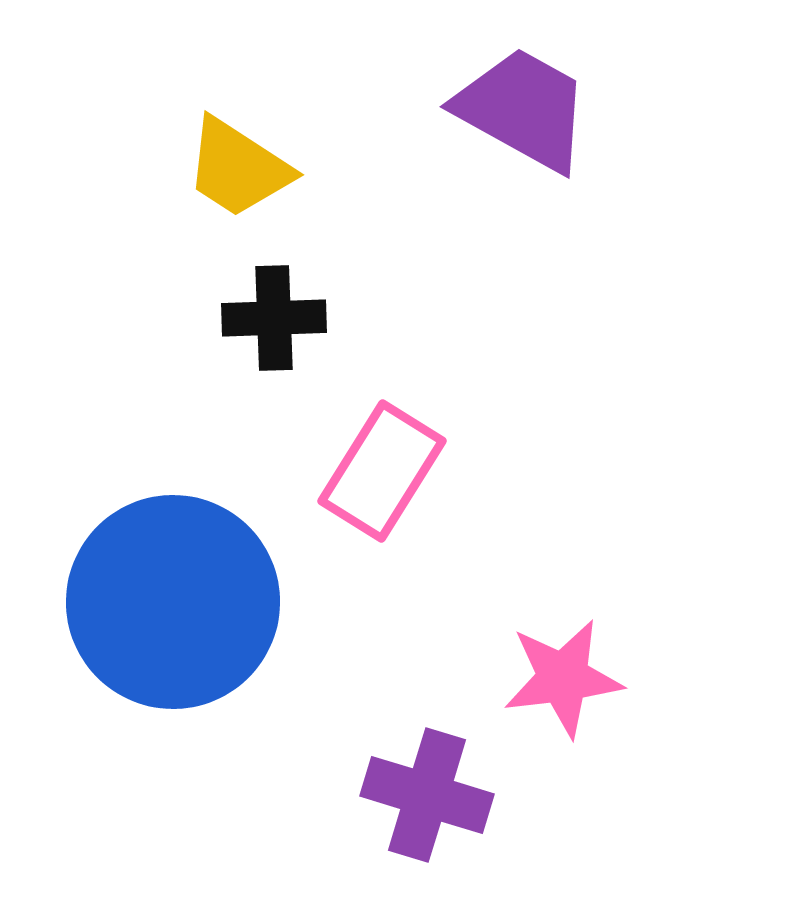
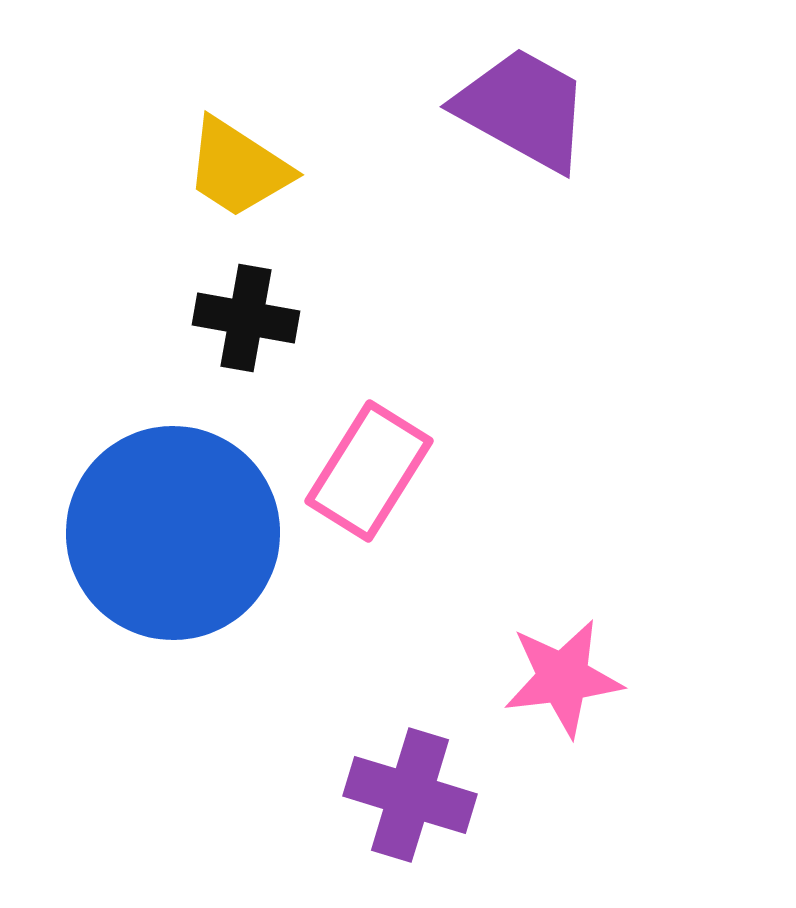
black cross: moved 28 px left; rotated 12 degrees clockwise
pink rectangle: moved 13 px left
blue circle: moved 69 px up
purple cross: moved 17 px left
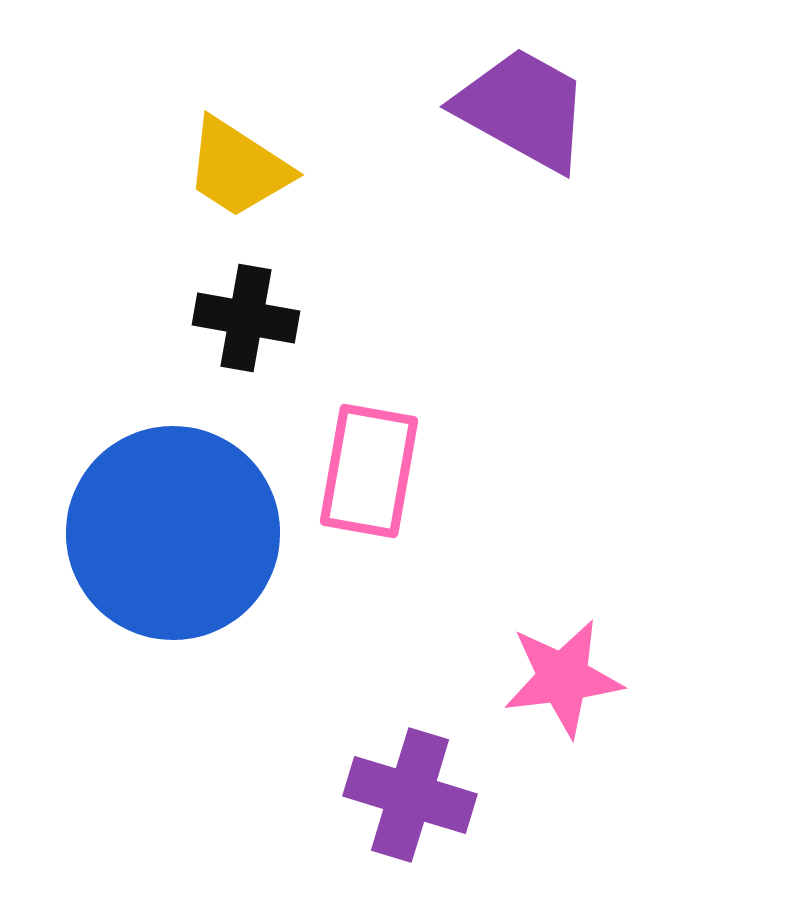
pink rectangle: rotated 22 degrees counterclockwise
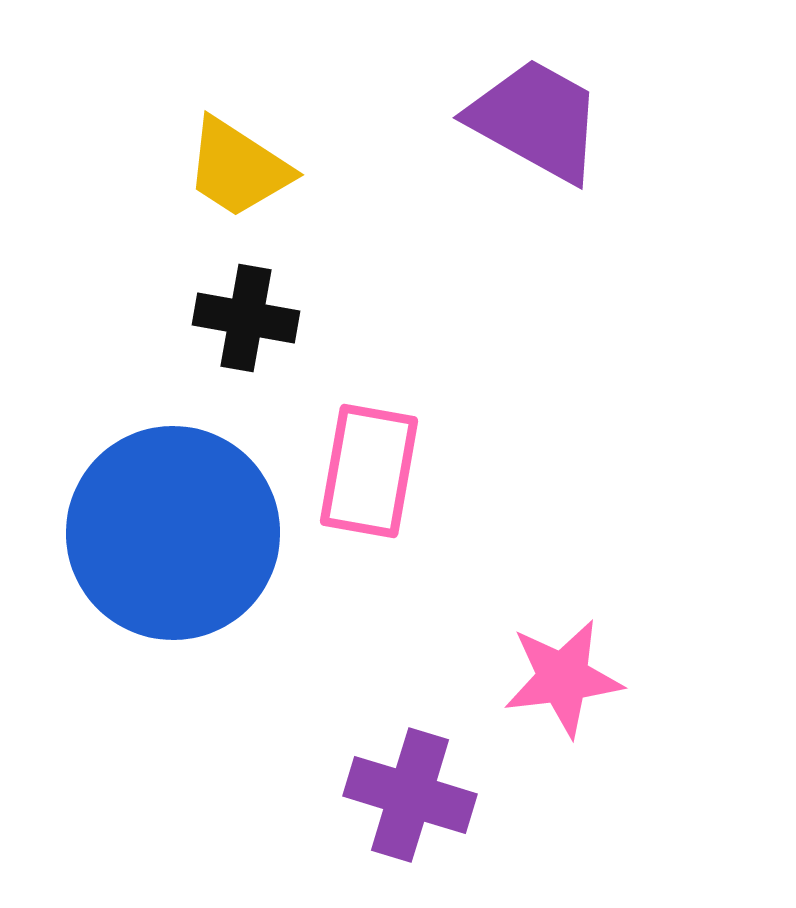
purple trapezoid: moved 13 px right, 11 px down
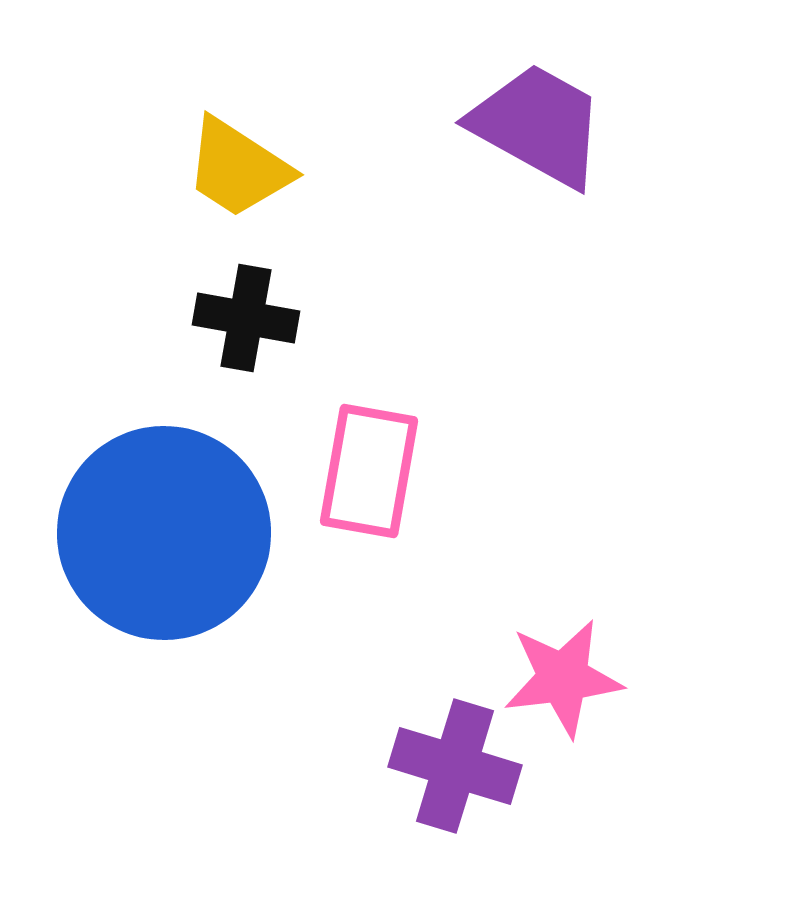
purple trapezoid: moved 2 px right, 5 px down
blue circle: moved 9 px left
purple cross: moved 45 px right, 29 px up
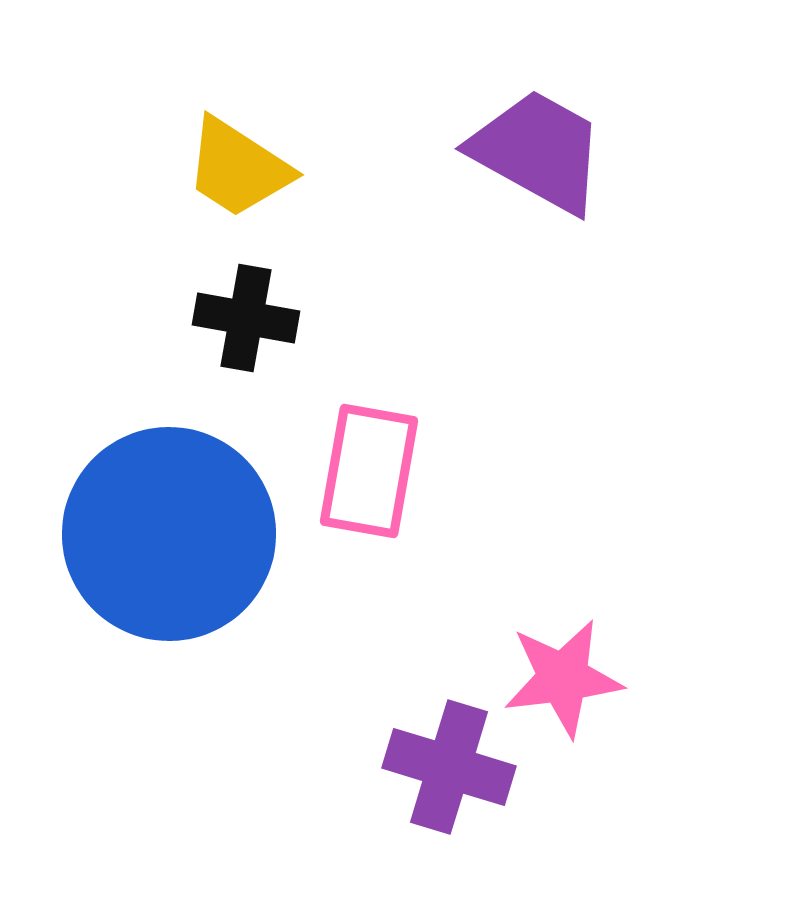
purple trapezoid: moved 26 px down
blue circle: moved 5 px right, 1 px down
purple cross: moved 6 px left, 1 px down
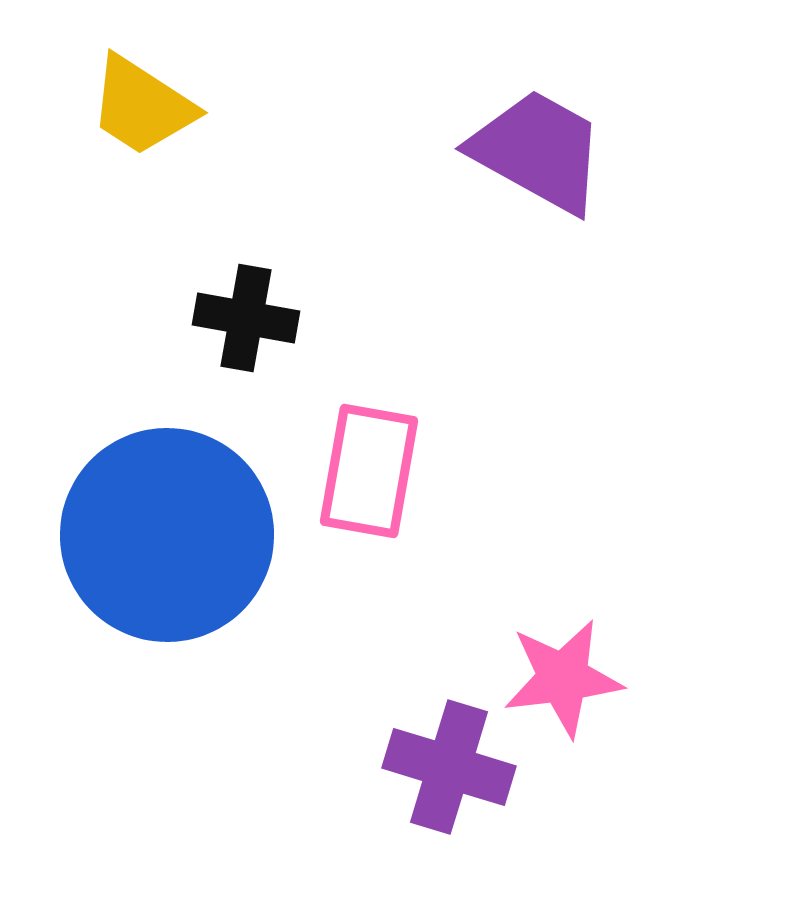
yellow trapezoid: moved 96 px left, 62 px up
blue circle: moved 2 px left, 1 px down
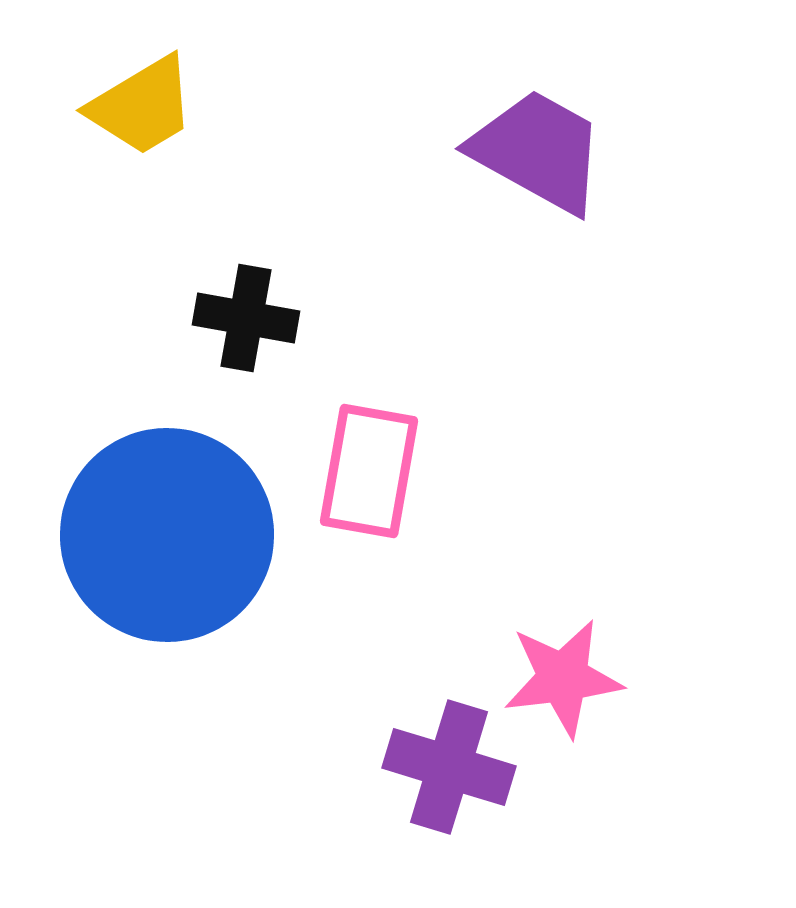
yellow trapezoid: rotated 64 degrees counterclockwise
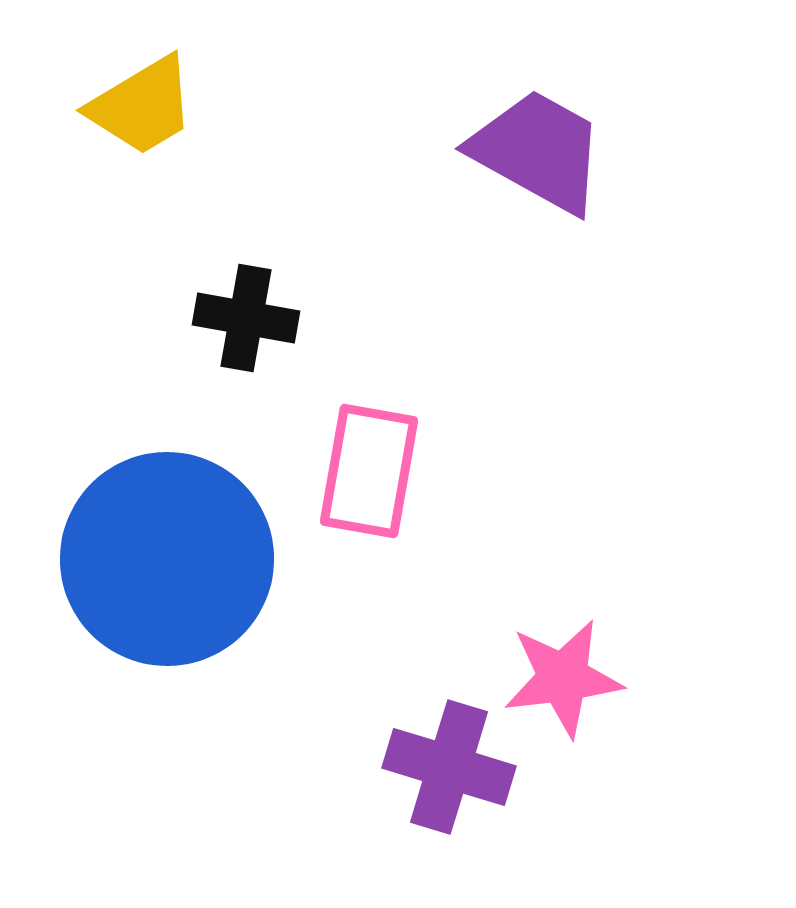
blue circle: moved 24 px down
